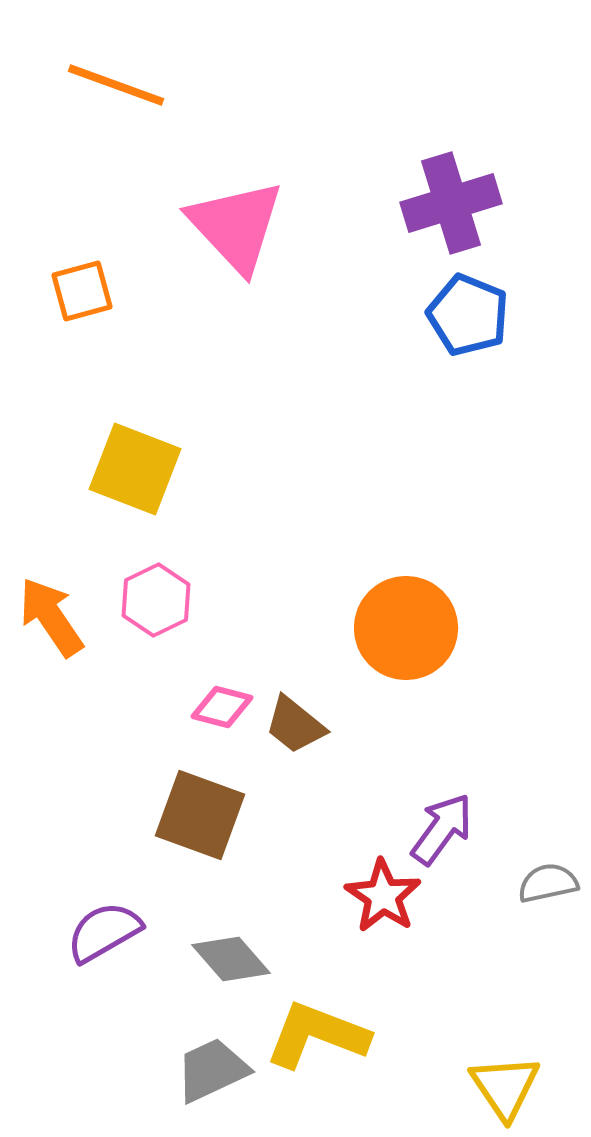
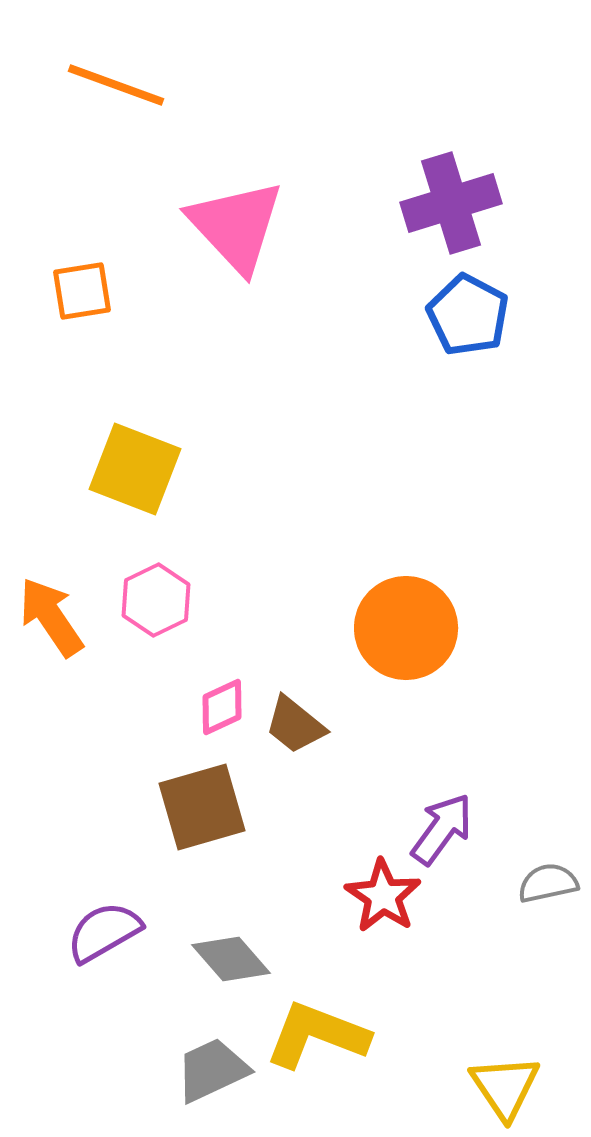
orange square: rotated 6 degrees clockwise
blue pentagon: rotated 6 degrees clockwise
pink diamond: rotated 40 degrees counterclockwise
brown square: moved 2 px right, 8 px up; rotated 36 degrees counterclockwise
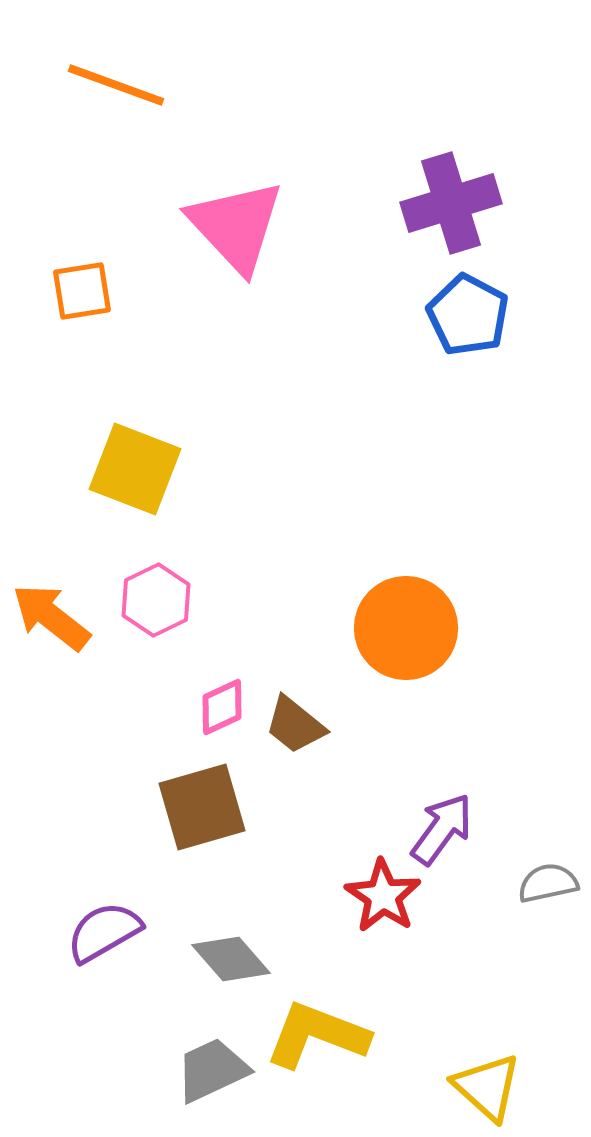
orange arrow: rotated 18 degrees counterclockwise
yellow triangle: moved 18 px left; rotated 14 degrees counterclockwise
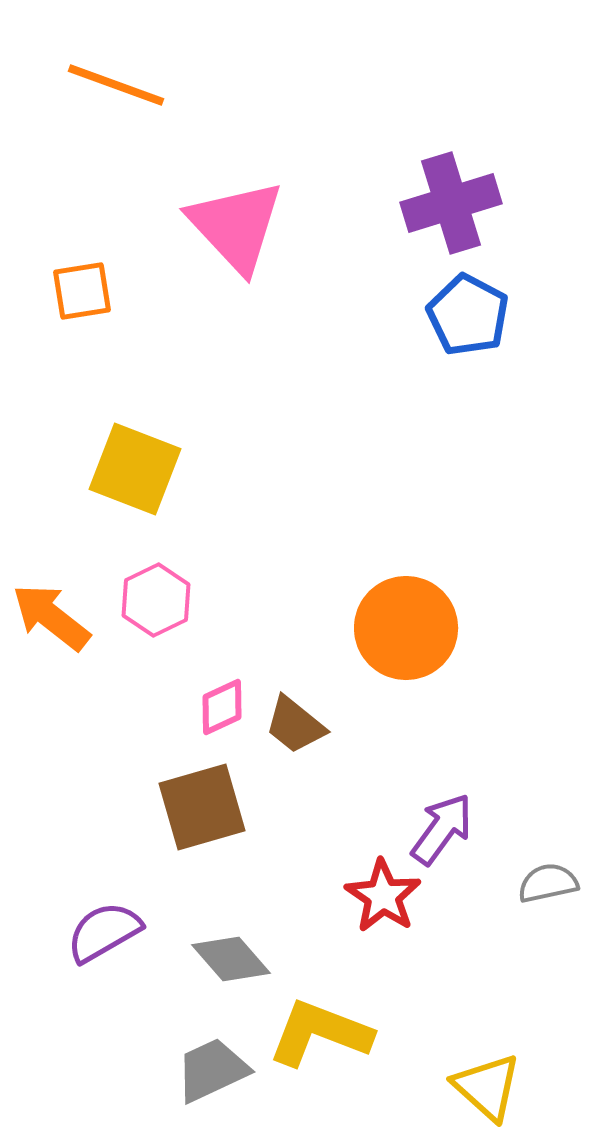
yellow L-shape: moved 3 px right, 2 px up
